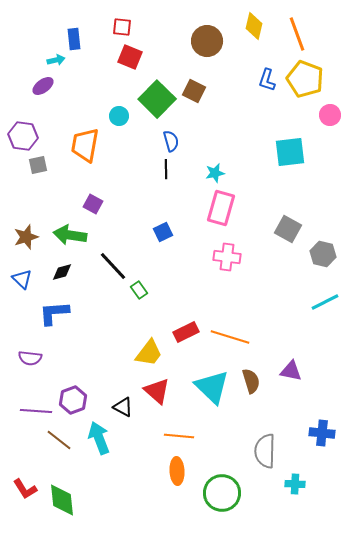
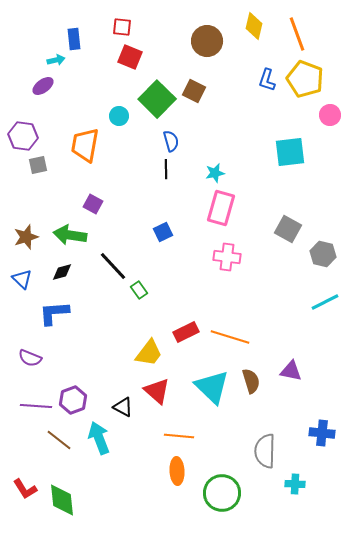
purple semicircle at (30, 358): rotated 15 degrees clockwise
purple line at (36, 411): moved 5 px up
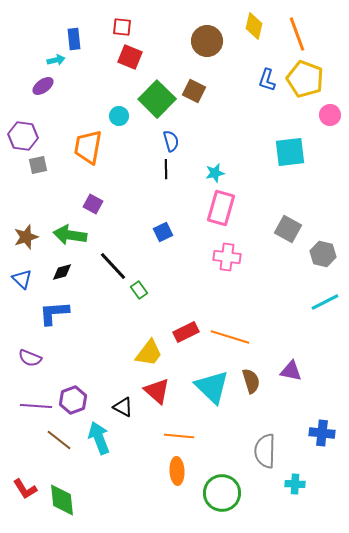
orange trapezoid at (85, 145): moved 3 px right, 2 px down
